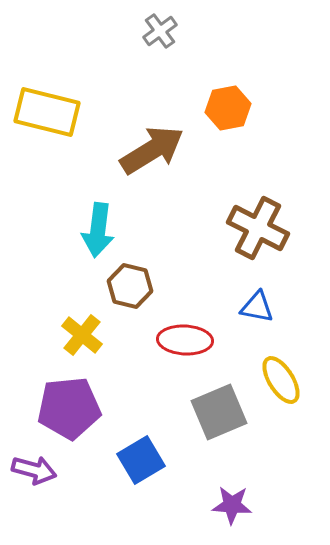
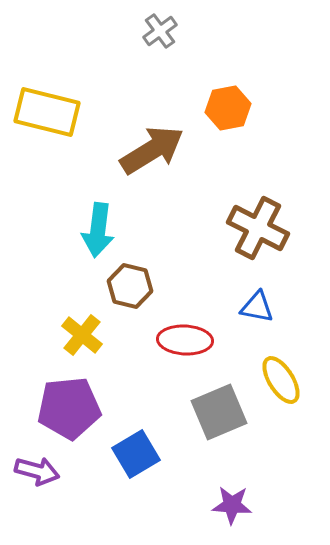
blue square: moved 5 px left, 6 px up
purple arrow: moved 3 px right, 1 px down
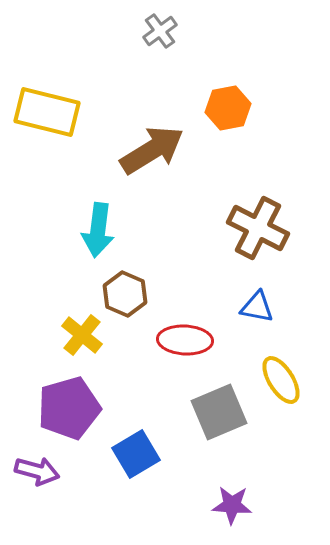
brown hexagon: moved 5 px left, 8 px down; rotated 9 degrees clockwise
purple pentagon: rotated 10 degrees counterclockwise
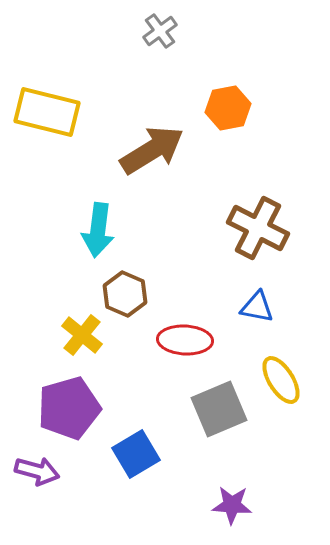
gray square: moved 3 px up
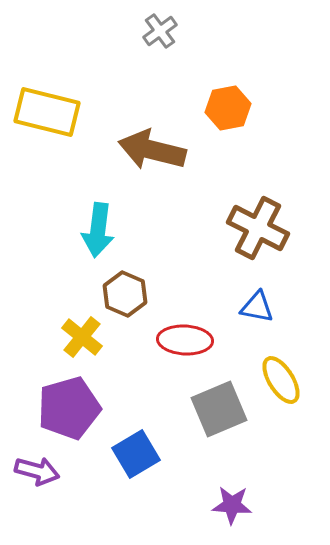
brown arrow: rotated 134 degrees counterclockwise
yellow cross: moved 2 px down
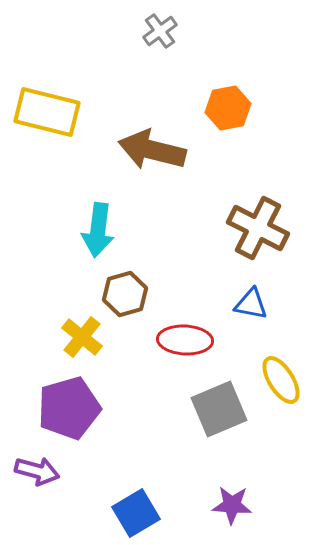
brown hexagon: rotated 21 degrees clockwise
blue triangle: moved 6 px left, 3 px up
blue square: moved 59 px down
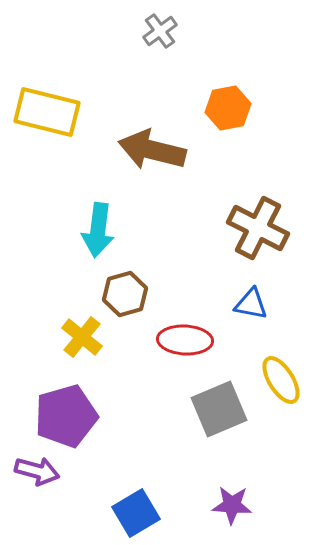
purple pentagon: moved 3 px left, 8 px down
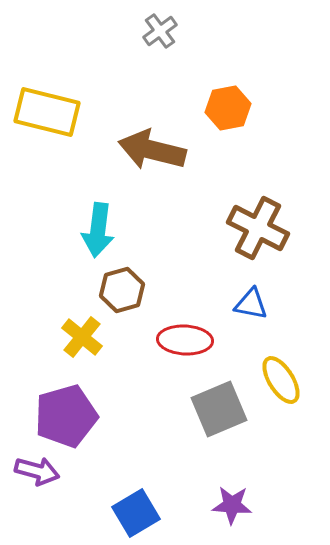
brown hexagon: moved 3 px left, 4 px up
